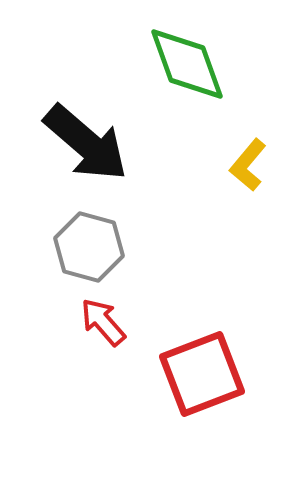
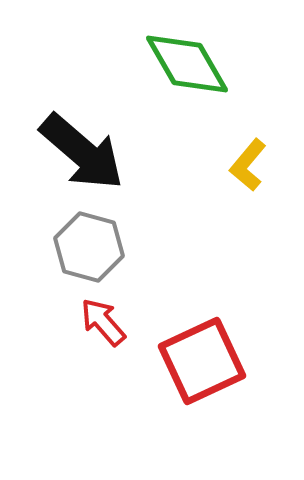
green diamond: rotated 10 degrees counterclockwise
black arrow: moved 4 px left, 9 px down
red square: moved 13 px up; rotated 4 degrees counterclockwise
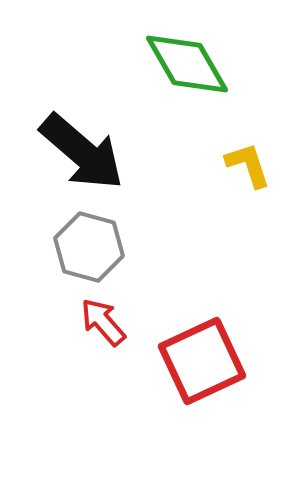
yellow L-shape: rotated 122 degrees clockwise
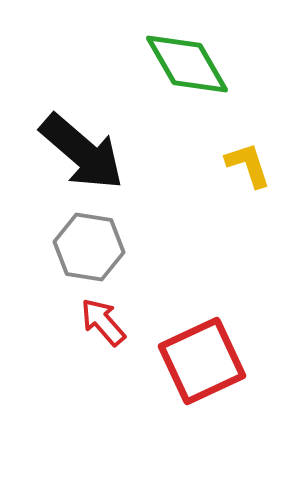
gray hexagon: rotated 6 degrees counterclockwise
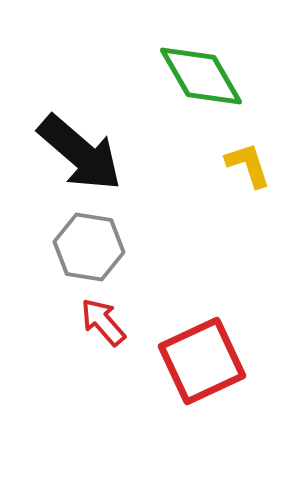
green diamond: moved 14 px right, 12 px down
black arrow: moved 2 px left, 1 px down
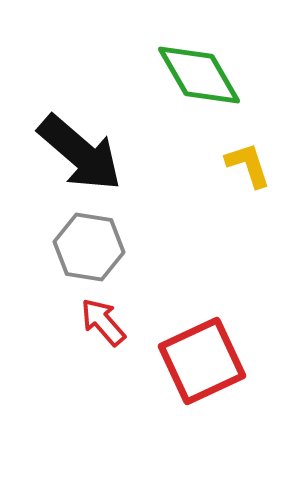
green diamond: moved 2 px left, 1 px up
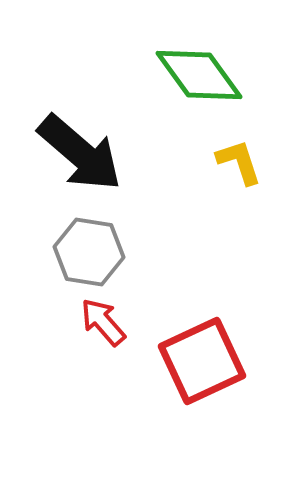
green diamond: rotated 6 degrees counterclockwise
yellow L-shape: moved 9 px left, 3 px up
gray hexagon: moved 5 px down
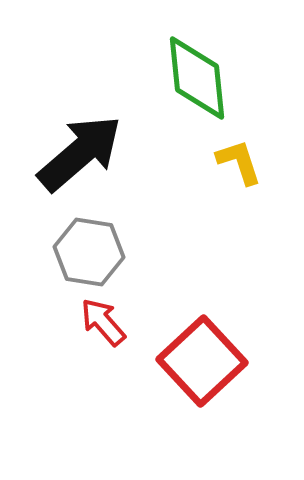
green diamond: moved 2 px left, 3 px down; rotated 30 degrees clockwise
black arrow: rotated 82 degrees counterclockwise
red square: rotated 18 degrees counterclockwise
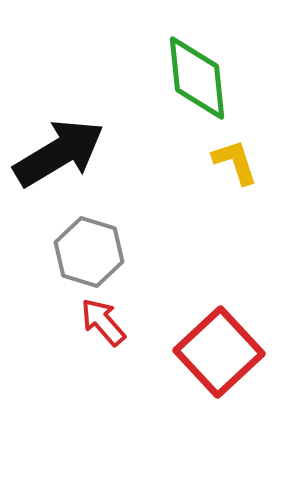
black arrow: moved 21 px left; rotated 10 degrees clockwise
yellow L-shape: moved 4 px left
gray hexagon: rotated 8 degrees clockwise
red square: moved 17 px right, 9 px up
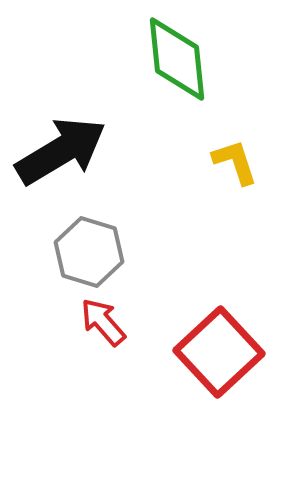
green diamond: moved 20 px left, 19 px up
black arrow: moved 2 px right, 2 px up
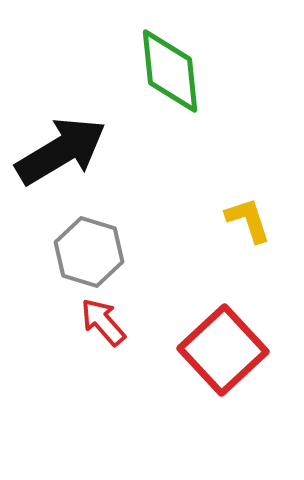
green diamond: moved 7 px left, 12 px down
yellow L-shape: moved 13 px right, 58 px down
red square: moved 4 px right, 2 px up
